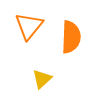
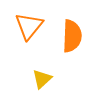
orange semicircle: moved 1 px right, 1 px up
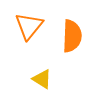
yellow triangle: rotated 45 degrees counterclockwise
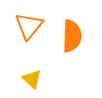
yellow triangle: moved 10 px left; rotated 10 degrees clockwise
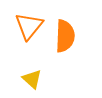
orange semicircle: moved 7 px left
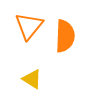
yellow triangle: rotated 10 degrees counterclockwise
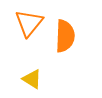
orange triangle: moved 3 px up
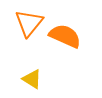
orange semicircle: rotated 68 degrees counterclockwise
